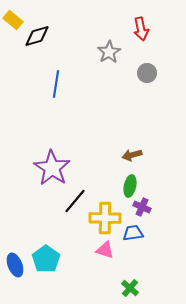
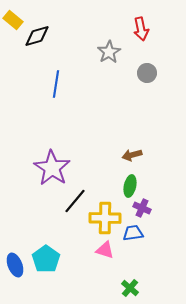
purple cross: moved 1 px down
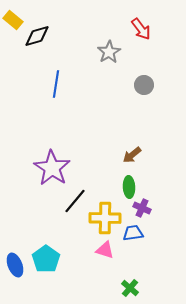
red arrow: rotated 25 degrees counterclockwise
gray circle: moved 3 px left, 12 px down
brown arrow: rotated 24 degrees counterclockwise
green ellipse: moved 1 px left, 1 px down; rotated 15 degrees counterclockwise
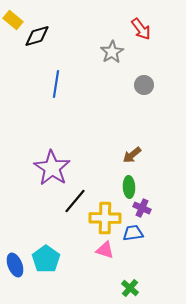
gray star: moved 3 px right
